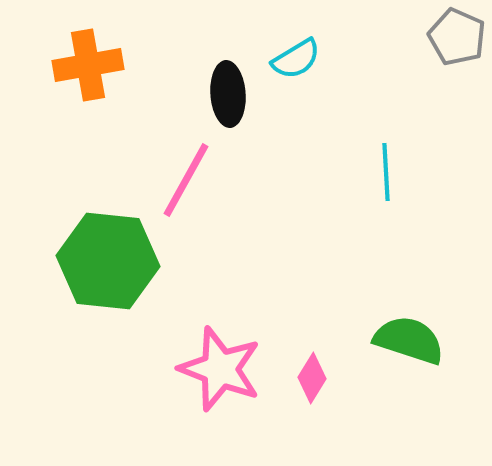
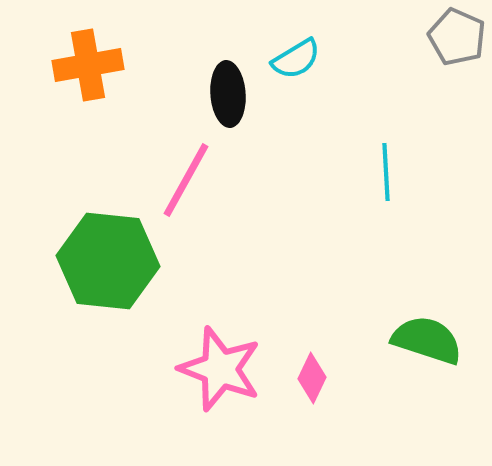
green semicircle: moved 18 px right
pink diamond: rotated 6 degrees counterclockwise
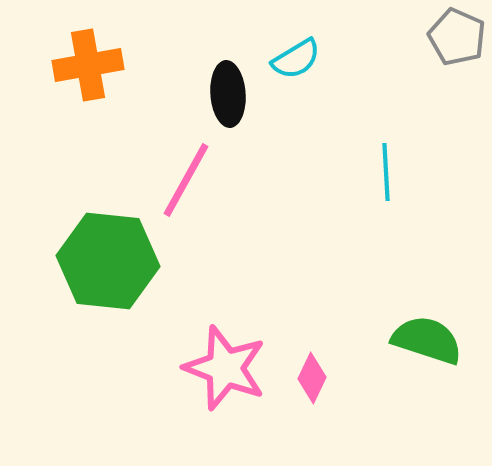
pink star: moved 5 px right, 1 px up
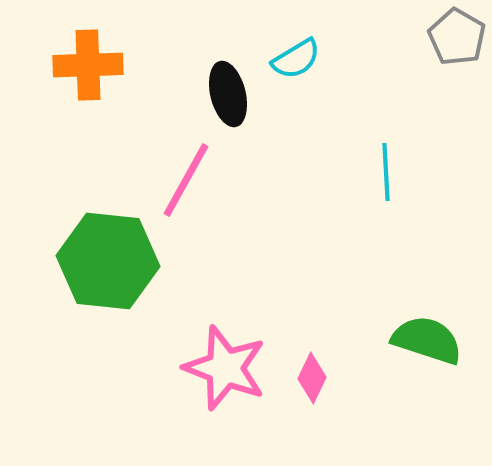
gray pentagon: rotated 6 degrees clockwise
orange cross: rotated 8 degrees clockwise
black ellipse: rotated 10 degrees counterclockwise
